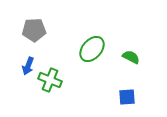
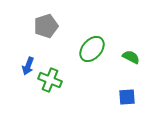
gray pentagon: moved 12 px right, 4 px up; rotated 15 degrees counterclockwise
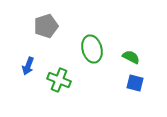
green ellipse: rotated 56 degrees counterclockwise
green cross: moved 9 px right
blue square: moved 8 px right, 14 px up; rotated 18 degrees clockwise
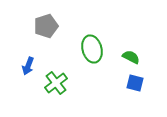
green cross: moved 3 px left, 3 px down; rotated 30 degrees clockwise
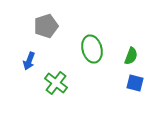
green semicircle: moved 1 px up; rotated 84 degrees clockwise
blue arrow: moved 1 px right, 5 px up
green cross: rotated 15 degrees counterclockwise
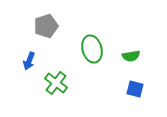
green semicircle: rotated 60 degrees clockwise
blue square: moved 6 px down
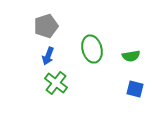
blue arrow: moved 19 px right, 5 px up
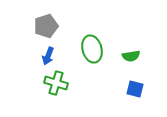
green cross: rotated 20 degrees counterclockwise
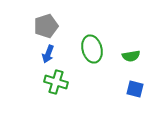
blue arrow: moved 2 px up
green cross: moved 1 px up
